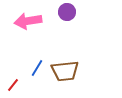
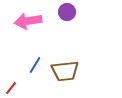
blue line: moved 2 px left, 3 px up
red line: moved 2 px left, 3 px down
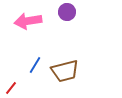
brown trapezoid: rotated 8 degrees counterclockwise
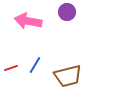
pink arrow: rotated 20 degrees clockwise
brown trapezoid: moved 3 px right, 5 px down
red line: moved 20 px up; rotated 32 degrees clockwise
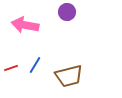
pink arrow: moved 3 px left, 4 px down
brown trapezoid: moved 1 px right
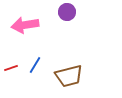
pink arrow: rotated 20 degrees counterclockwise
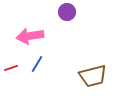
pink arrow: moved 5 px right, 11 px down
blue line: moved 2 px right, 1 px up
brown trapezoid: moved 24 px right
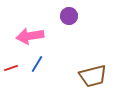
purple circle: moved 2 px right, 4 px down
